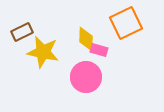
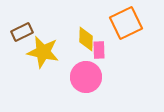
pink rectangle: rotated 72 degrees clockwise
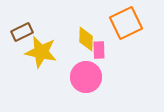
yellow star: moved 2 px left
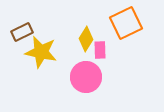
yellow diamond: rotated 30 degrees clockwise
pink rectangle: moved 1 px right
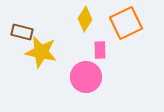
brown rectangle: rotated 40 degrees clockwise
yellow diamond: moved 1 px left, 20 px up
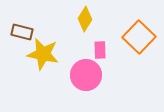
orange square: moved 13 px right, 14 px down; rotated 20 degrees counterclockwise
yellow star: moved 2 px right, 2 px down
pink circle: moved 2 px up
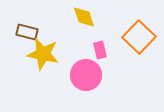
yellow diamond: moved 1 px left, 2 px up; rotated 50 degrees counterclockwise
brown rectangle: moved 5 px right
pink rectangle: rotated 12 degrees counterclockwise
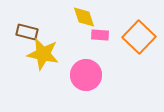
pink rectangle: moved 15 px up; rotated 72 degrees counterclockwise
